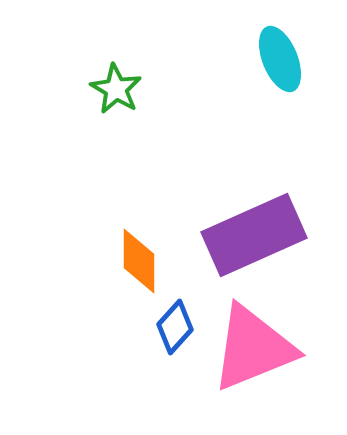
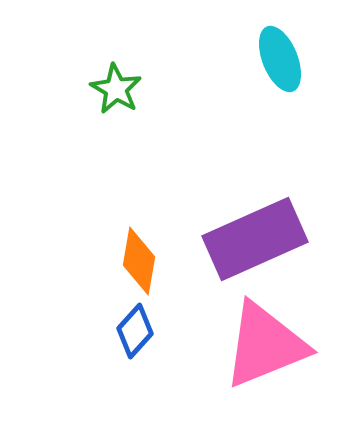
purple rectangle: moved 1 px right, 4 px down
orange diamond: rotated 10 degrees clockwise
blue diamond: moved 40 px left, 4 px down
pink triangle: moved 12 px right, 3 px up
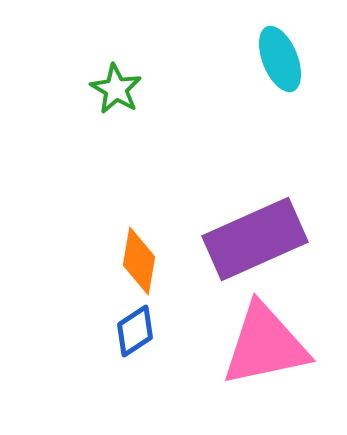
blue diamond: rotated 14 degrees clockwise
pink triangle: rotated 10 degrees clockwise
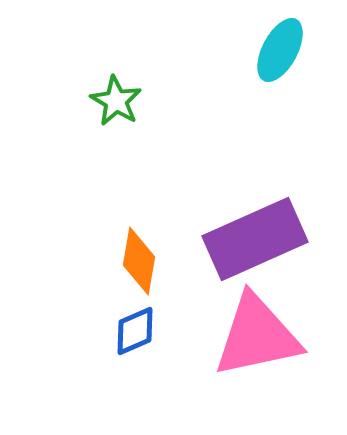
cyan ellipse: moved 9 px up; rotated 50 degrees clockwise
green star: moved 12 px down
blue diamond: rotated 10 degrees clockwise
pink triangle: moved 8 px left, 9 px up
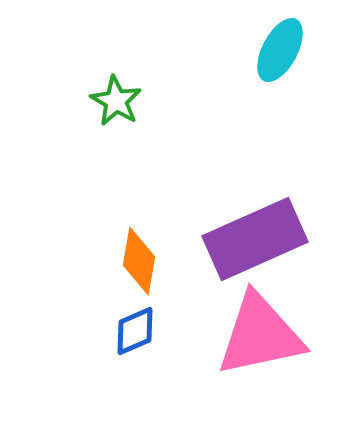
pink triangle: moved 3 px right, 1 px up
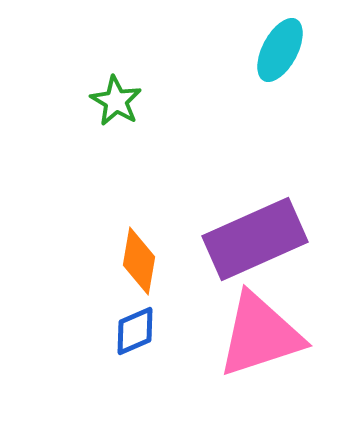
pink triangle: rotated 6 degrees counterclockwise
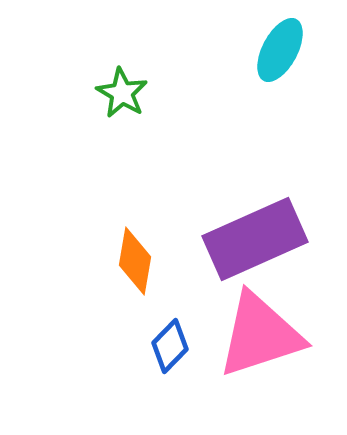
green star: moved 6 px right, 8 px up
orange diamond: moved 4 px left
blue diamond: moved 35 px right, 15 px down; rotated 22 degrees counterclockwise
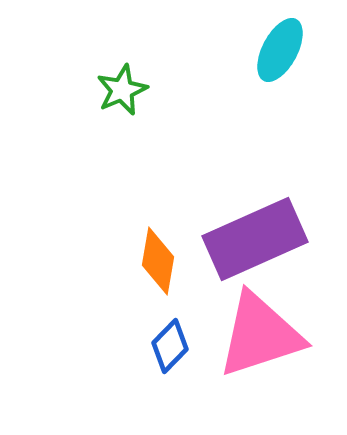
green star: moved 3 px up; rotated 18 degrees clockwise
orange diamond: moved 23 px right
